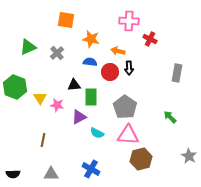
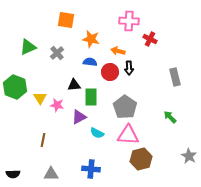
gray rectangle: moved 2 px left, 4 px down; rotated 24 degrees counterclockwise
blue cross: rotated 24 degrees counterclockwise
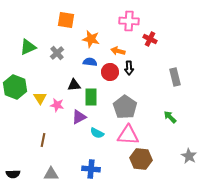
brown hexagon: rotated 20 degrees clockwise
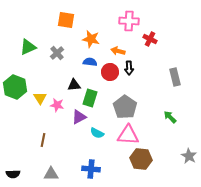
green rectangle: moved 1 px left, 1 px down; rotated 18 degrees clockwise
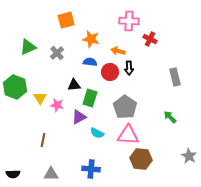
orange square: rotated 24 degrees counterclockwise
